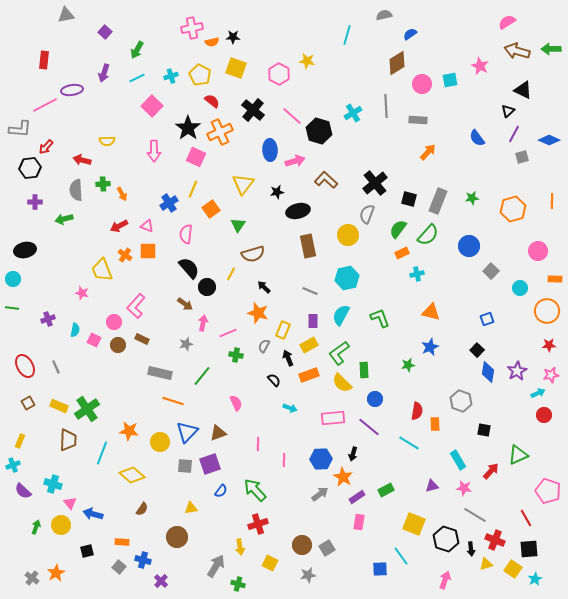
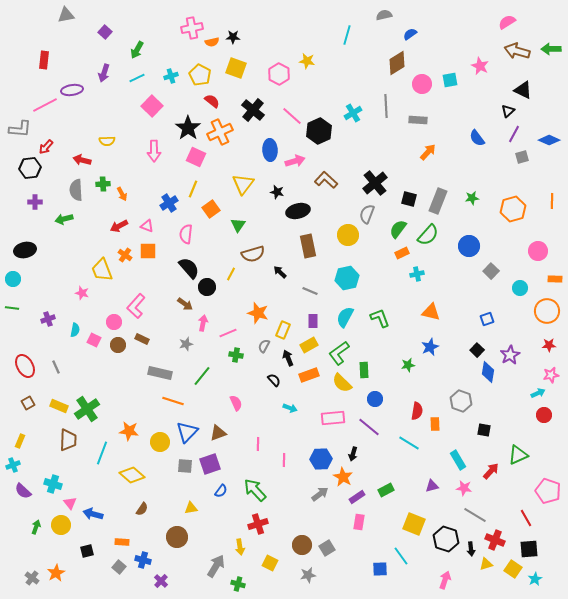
black hexagon at (319, 131): rotated 20 degrees clockwise
black star at (277, 192): rotated 24 degrees clockwise
black arrow at (264, 287): moved 16 px right, 15 px up
cyan semicircle at (341, 315): moved 4 px right, 2 px down
purple star at (517, 371): moved 7 px left, 16 px up
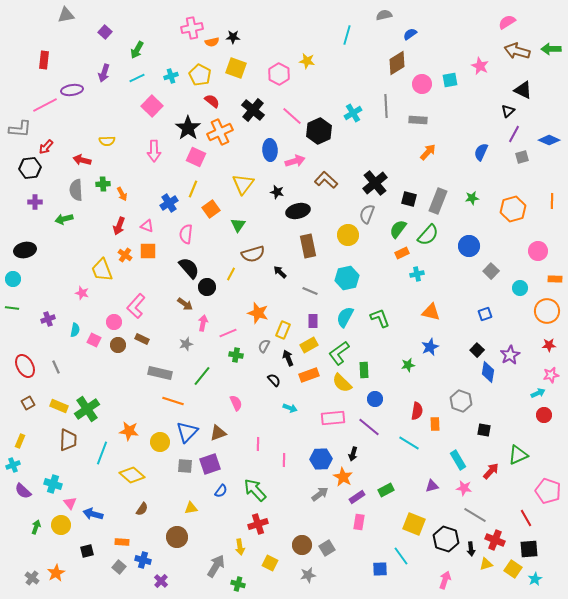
blue semicircle at (477, 138): moved 4 px right, 14 px down; rotated 60 degrees clockwise
red arrow at (119, 226): rotated 42 degrees counterclockwise
blue square at (487, 319): moved 2 px left, 5 px up
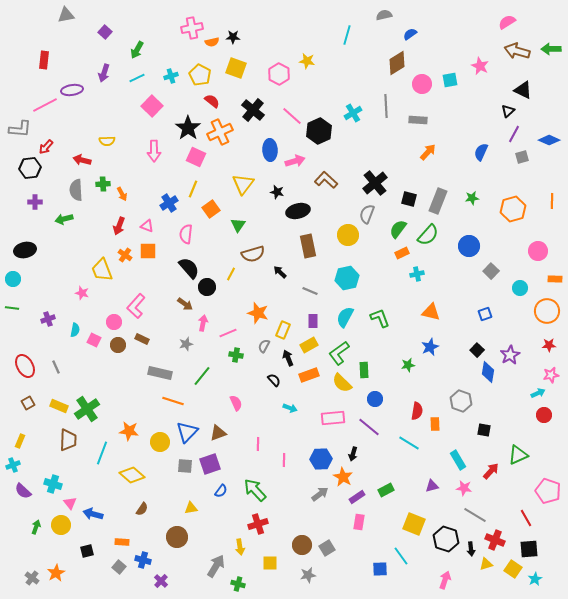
yellow square at (270, 563): rotated 28 degrees counterclockwise
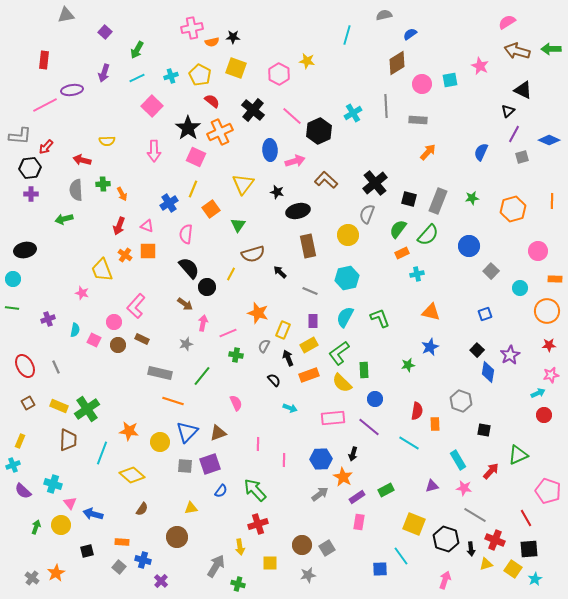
gray L-shape at (20, 129): moved 7 px down
purple cross at (35, 202): moved 4 px left, 8 px up
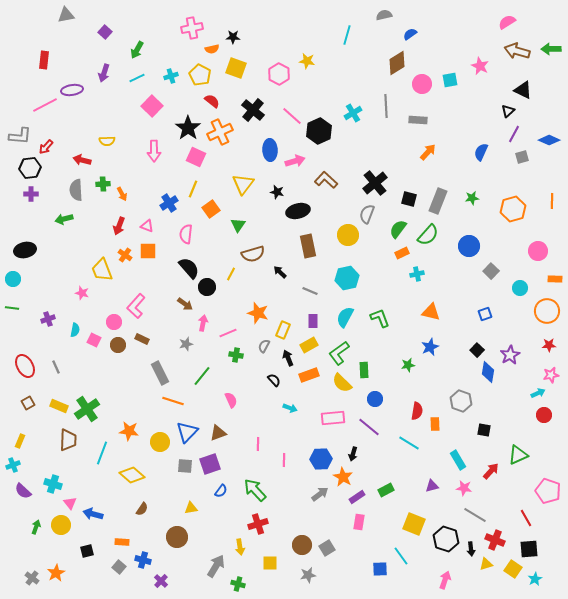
orange semicircle at (212, 42): moved 7 px down
gray rectangle at (160, 373): rotated 50 degrees clockwise
pink semicircle at (236, 403): moved 5 px left, 3 px up
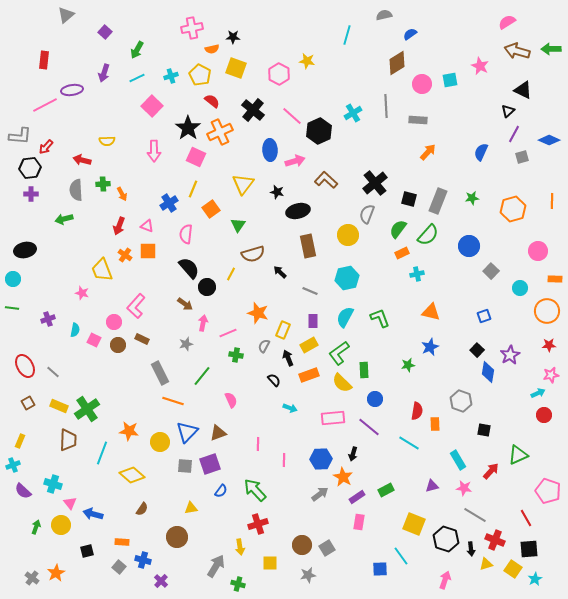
gray triangle at (66, 15): rotated 30 degrees counterclockwise
blue square at (485, 314): moved 1 px left, 2 px down
gray line at (56, 367): moved 3 px left, 5 px down; rotated 24 degrees counterclockwise
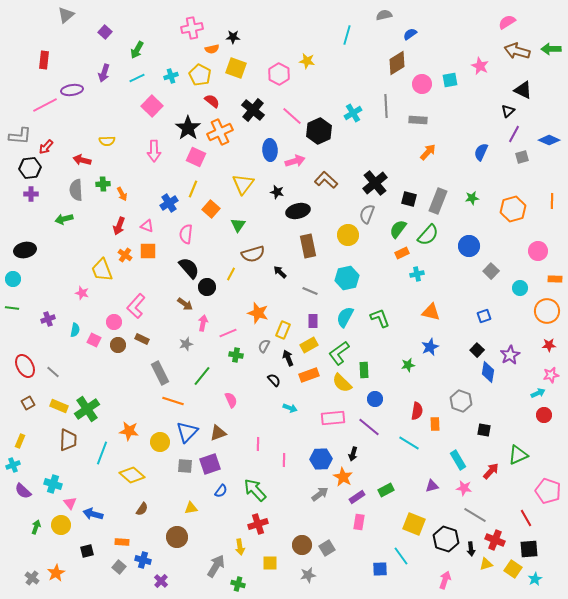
orange square at (211, 209): rotated 12 degrees counterclockwise
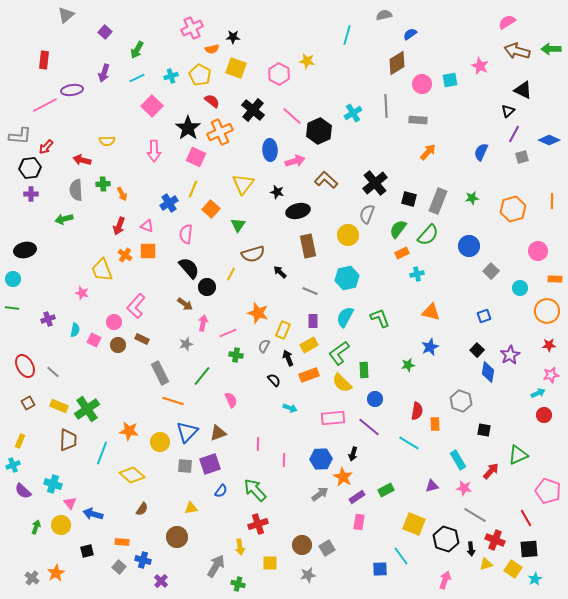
pink cross at (192, 28): rotated 15 degrees counterclockwise
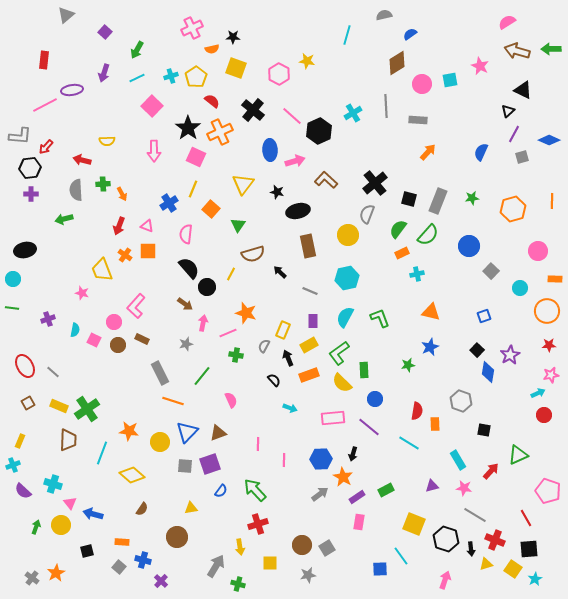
yellow pentagon at (200, 75): moved 4 px left, 2 px down; rotated 10 degrees clockwise
orange star at (258, 313): moved 12 px left
